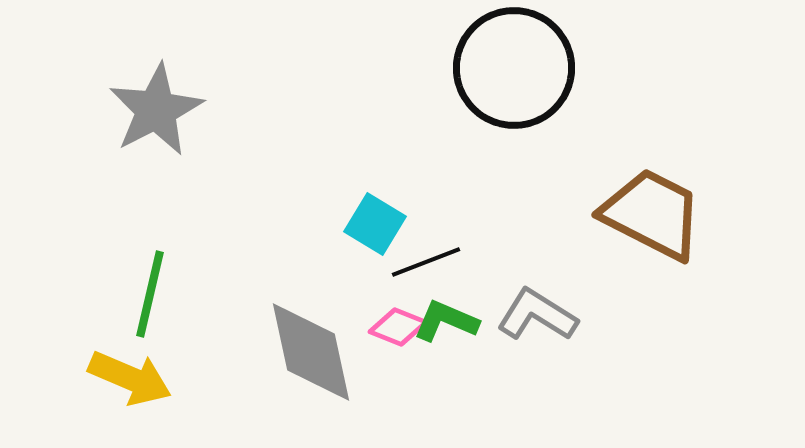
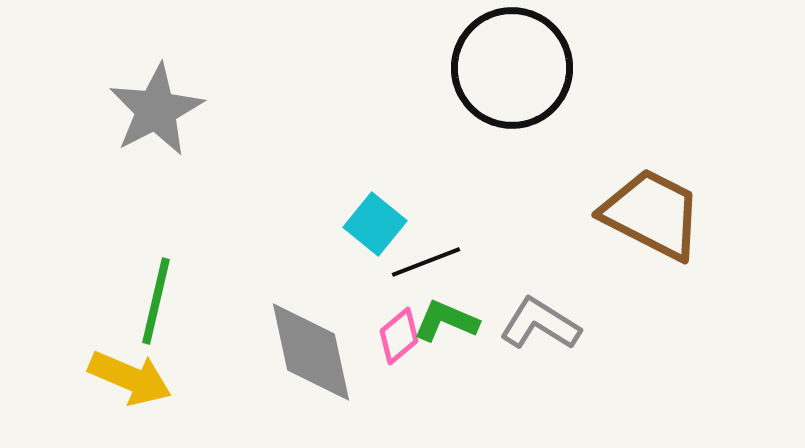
black circle: moved 2 px left
cyan square: rotated 8 degrees clockwise
green line: moved 6 px right, 7 px down
gray L-shape: moved 3 px right, 9 px down
pink diamond: moved 1 px right, 9 px down; rotated 62 degrees counterclockwise
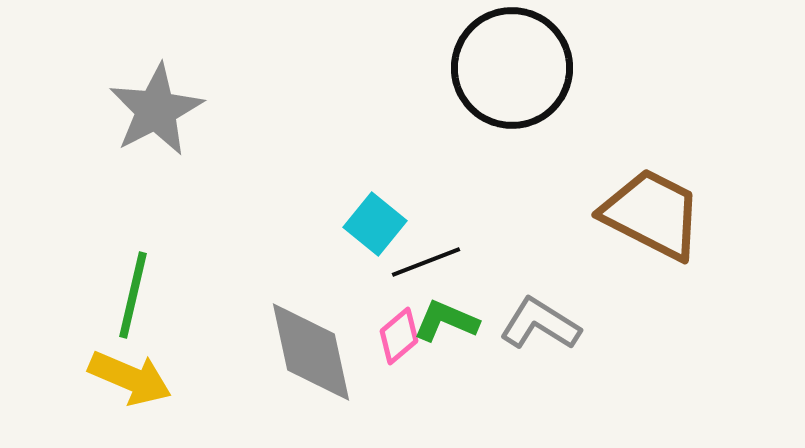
green line: moved 23 px left, 6 px up
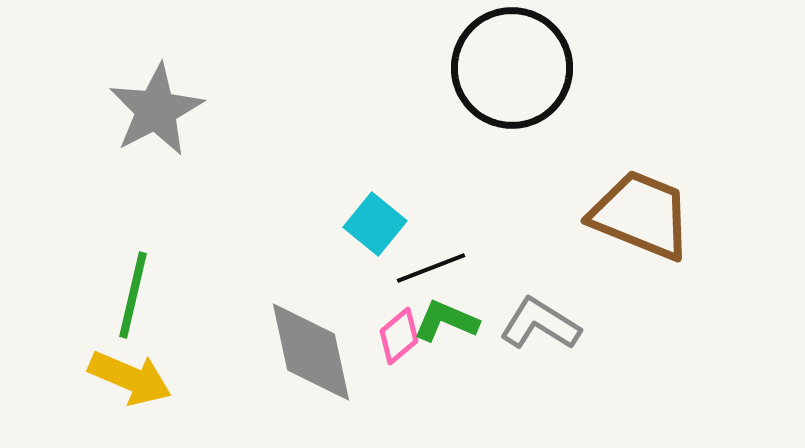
brown trapezoid: moved 11 px left, 1 px down; rotated 5 degrees counterclockwise
black line: moved 5 px right, 6 px down
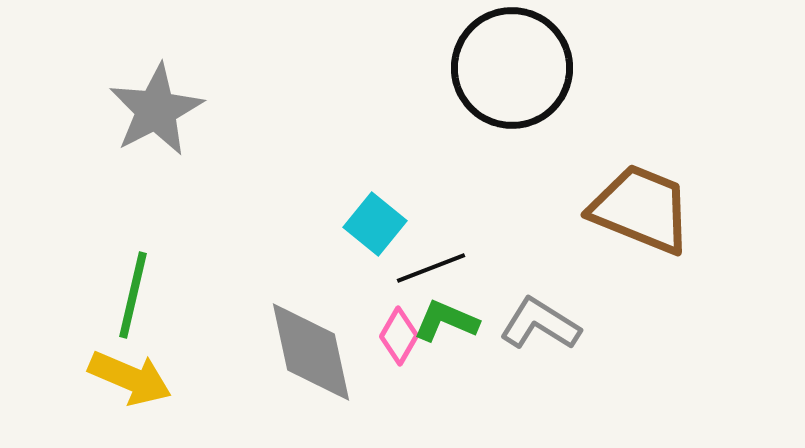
brown trapezoid: moved 6 px up
pink diamond: rotated 20 degrees counterclockwise
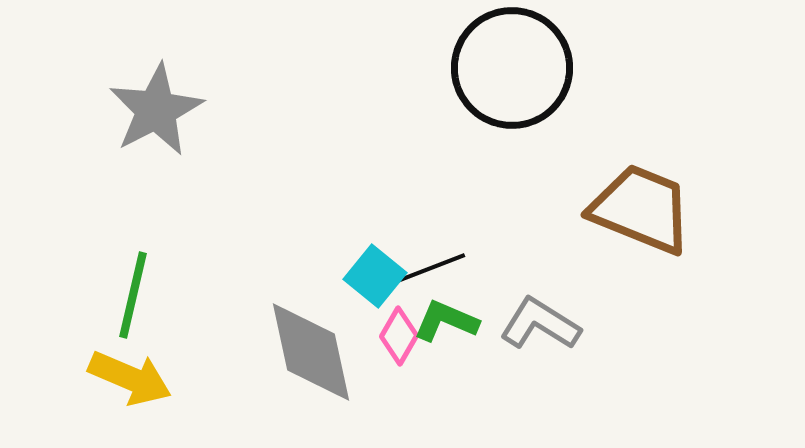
cyan square: moved 52 px down
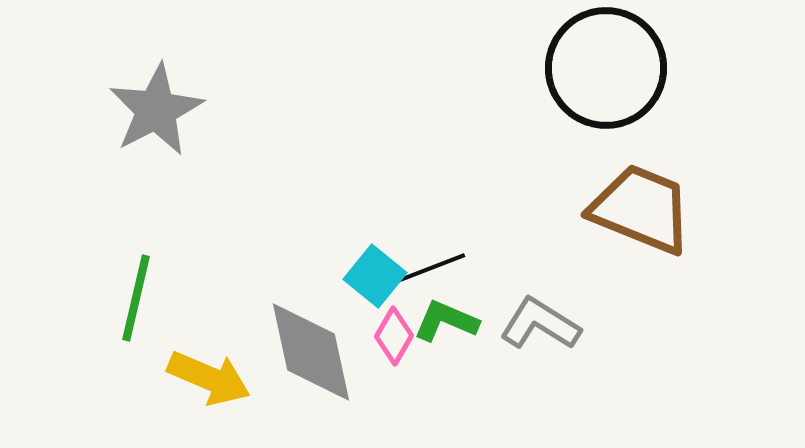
black circle: moved 94 px right
green line: moved 3 px right, 3 px down
pink diamond: moved 5 px left
yellow arrow: moved 79 px right
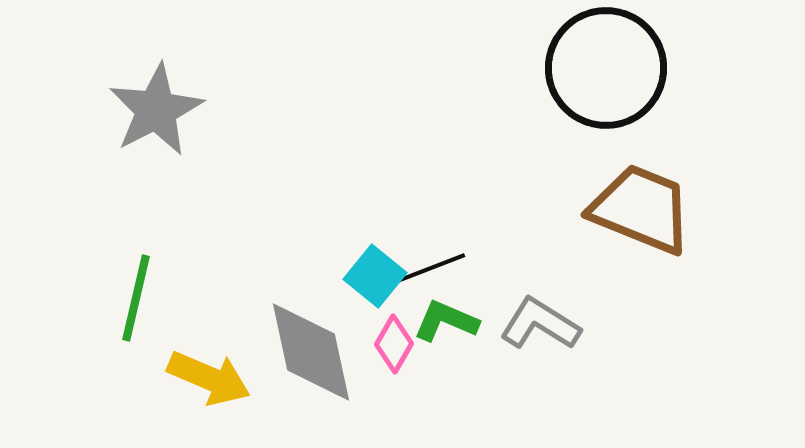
pink diamond: moved 8 px down
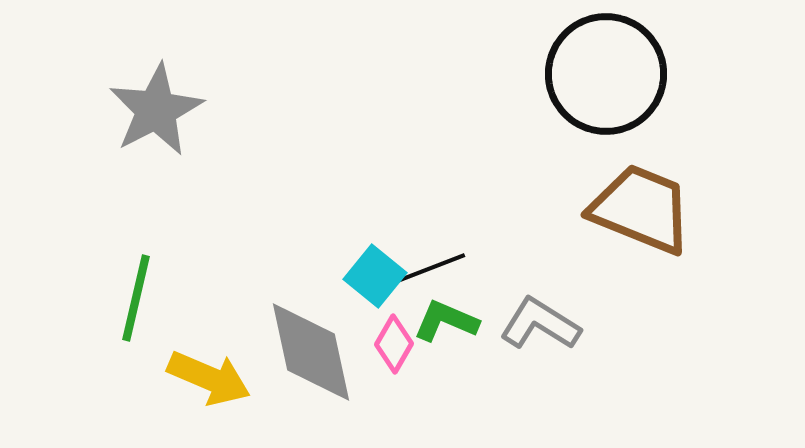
black circle: moved 6 px down
